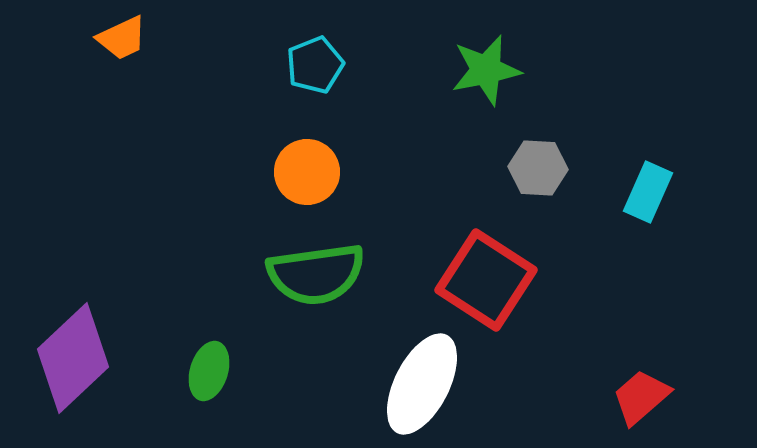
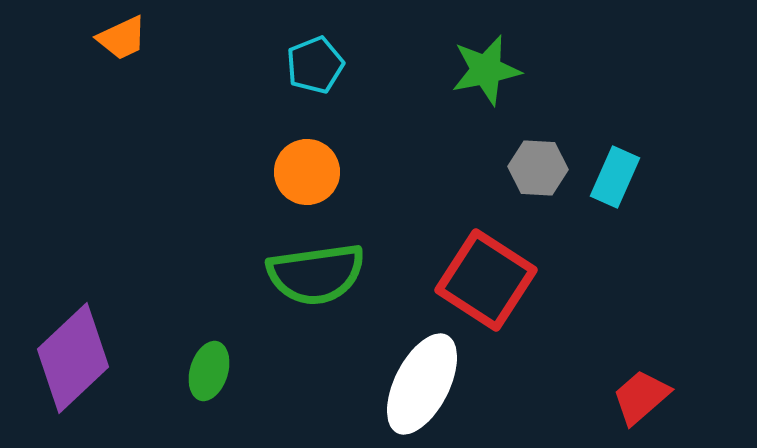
cyan rectangle: moved 33 px left, 15 px up
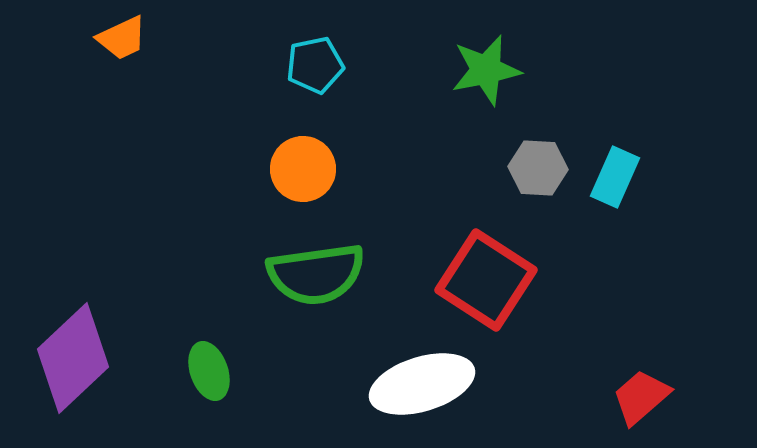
cyan pentagon: rotated 10 degrees clockwise
orange circle: moved 4 px left, 3 px up
green ellipse: rotated 36 degrees counterclockwise
white ellipse: rotated 46 degrees clockwise
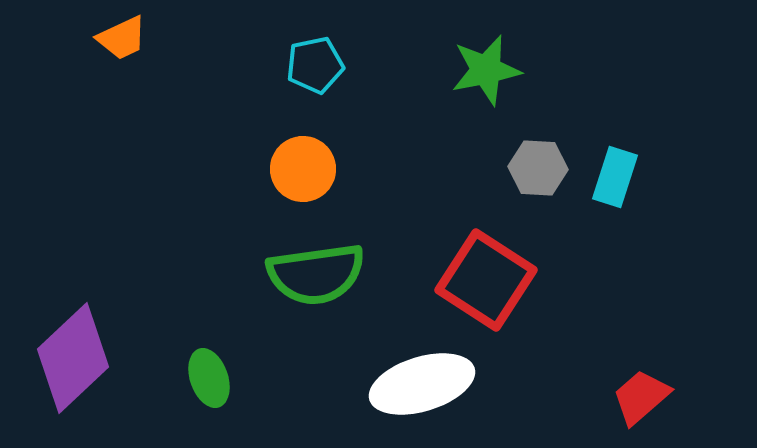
cyan rectangle: rotated 6 degrees counterclockwise
green ellipse: moved 7 px down
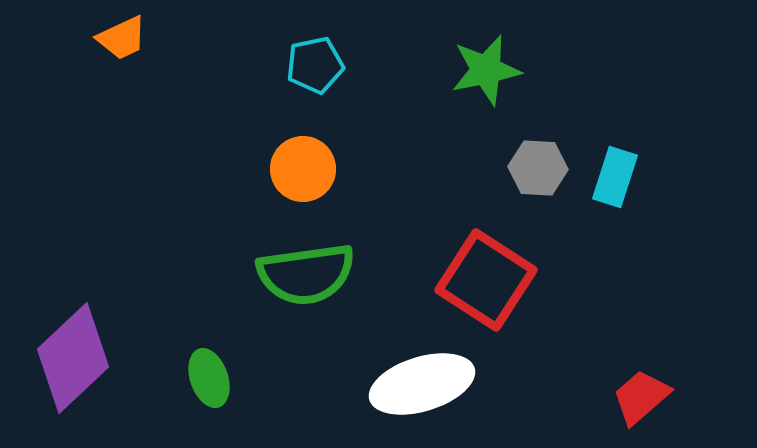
green semicircle: moved 10 px left
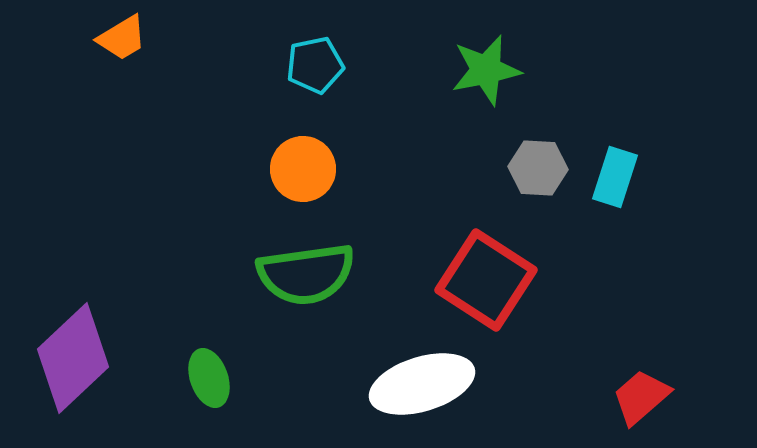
orange trapezoid: rotated 6 degrees counterclockwise
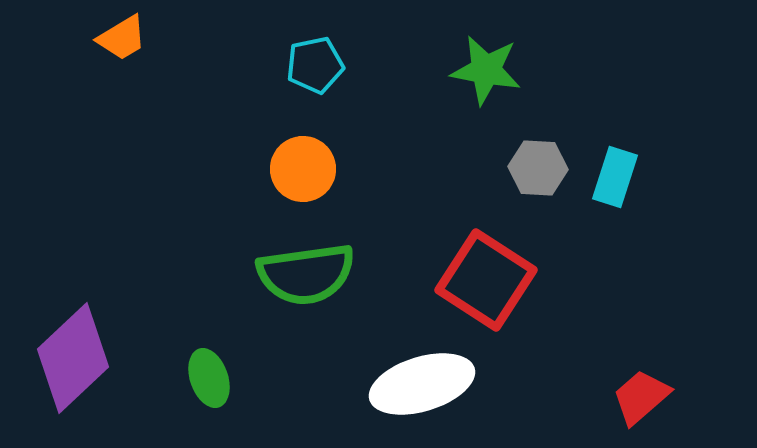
green star: rotated 22 degrees clockwise
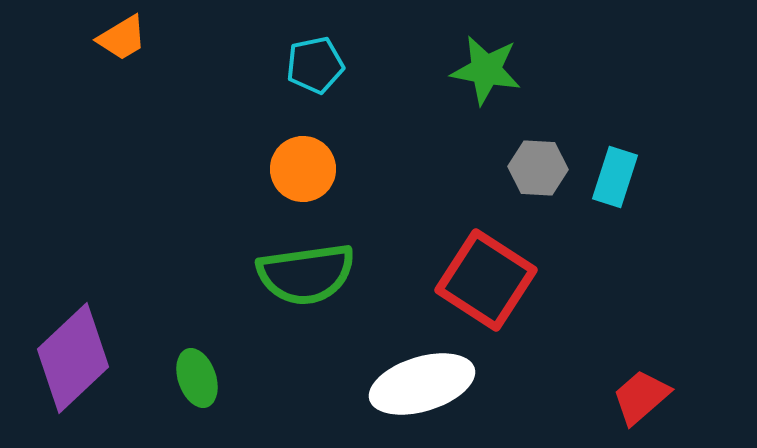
green ellipse: moved 12 px left
